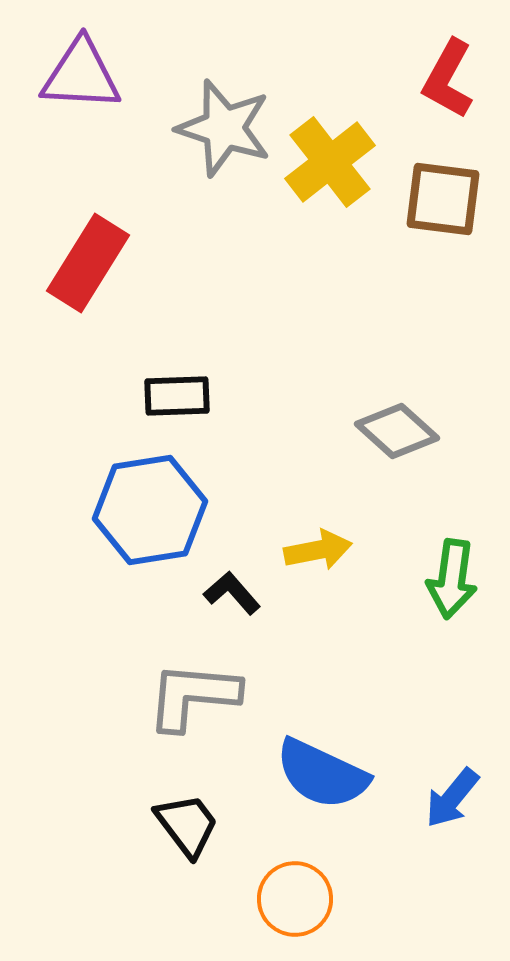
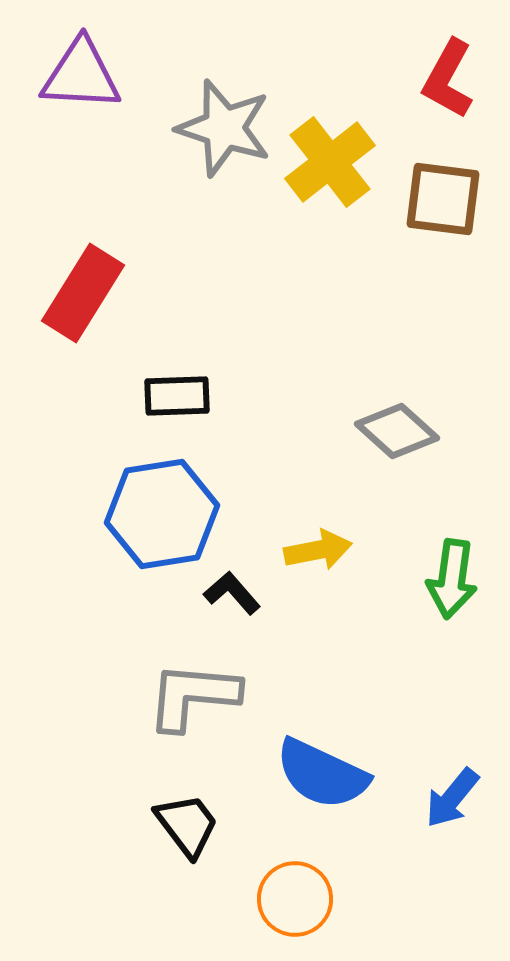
red rectangle: moved 5 px left, 30 px down
blue hexagon: moved 12 px right, 4 px down
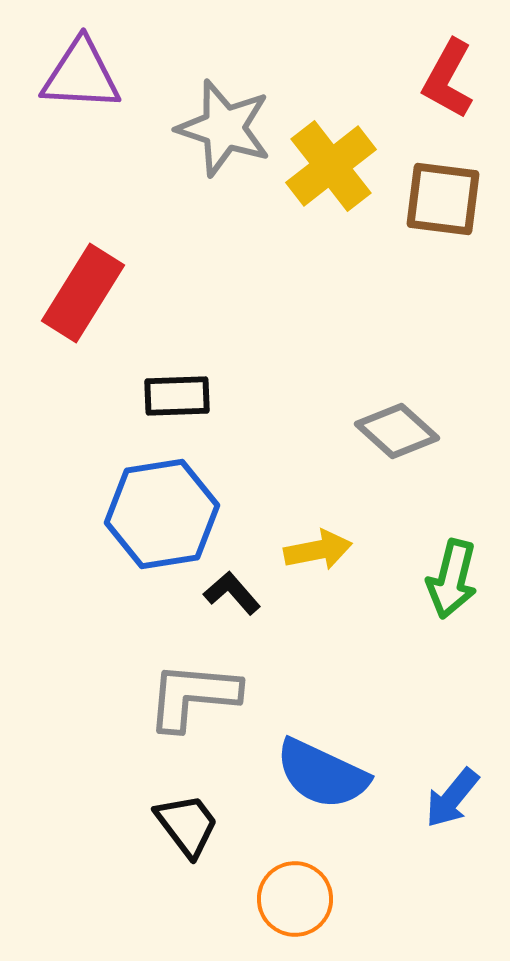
yellow cross: moved 1 px right, 4 px down
green arrow: rotated 6 degrees clockwise
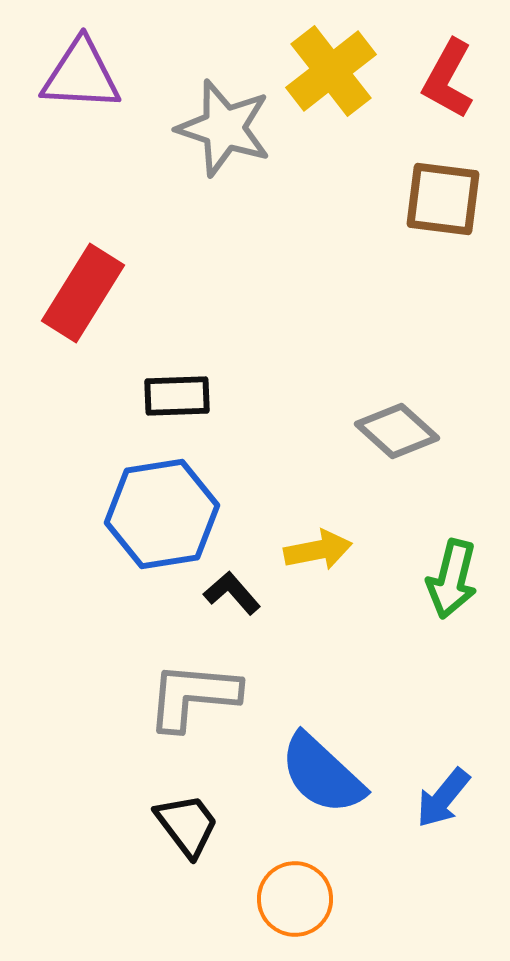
yellow cross: moved 95 px up
blue semicircle: rotated 18 degrees clockwise
blue arrow: moved 9 px left
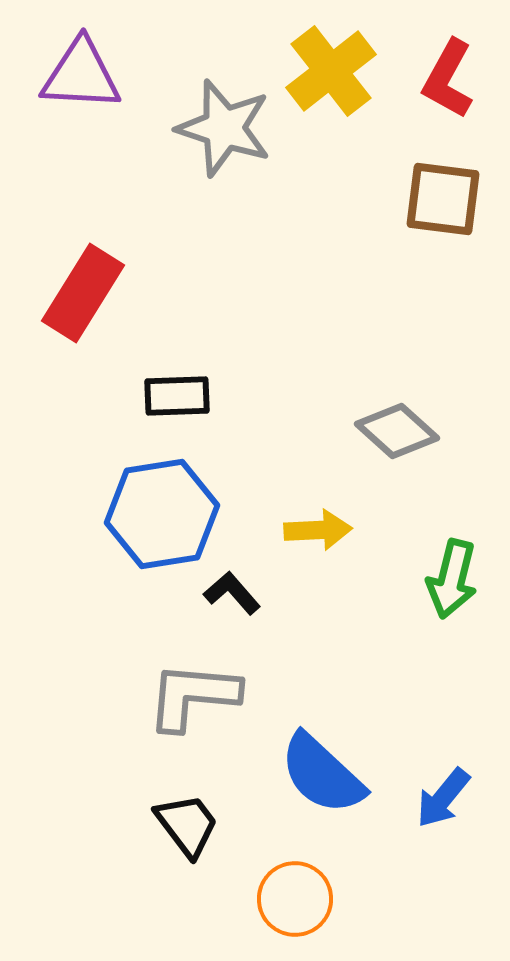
yellow arrow: moved 20 px up; rotated 8 degrees clockwise
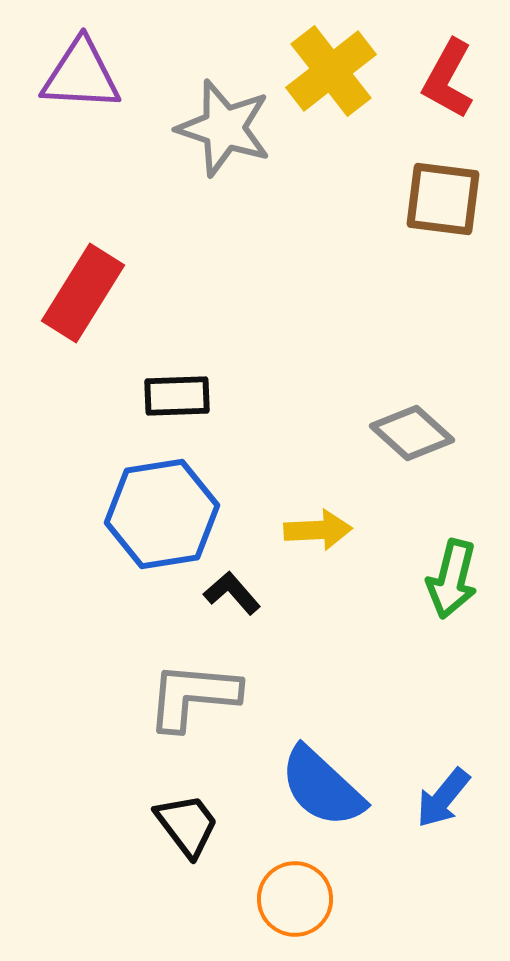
gray diamond: moved 15 px right, 2 px down
blue semicircle: moved 13 px down
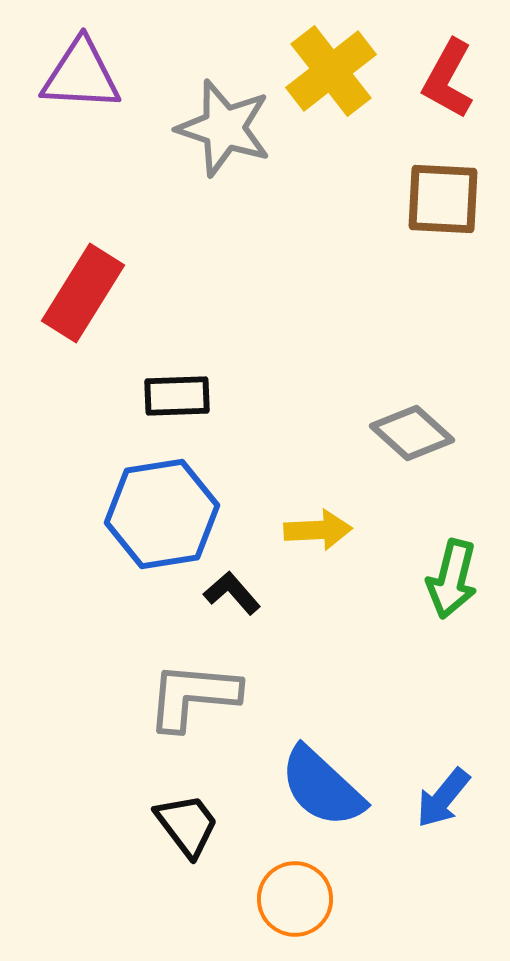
brown square: rotated 4 degrees counterclockwise
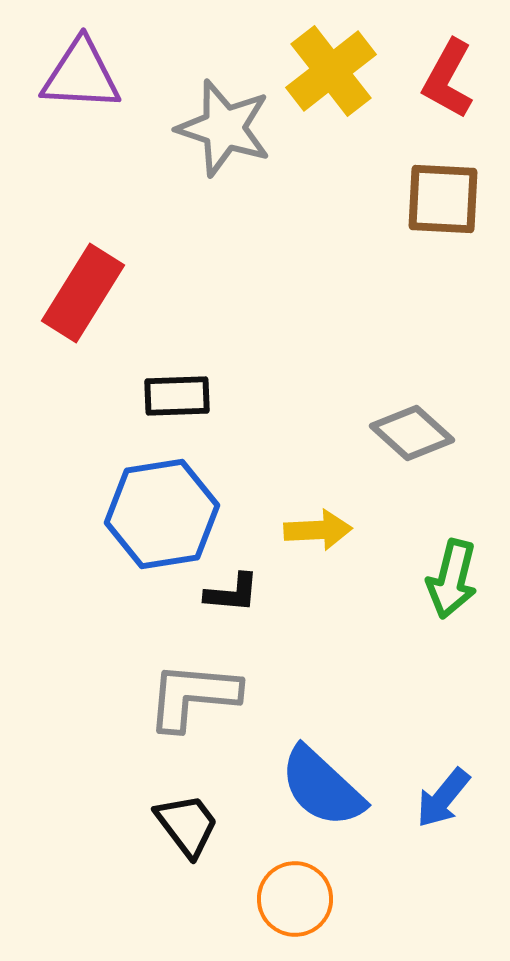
black L-shape: rotated 136 degrees clockwise
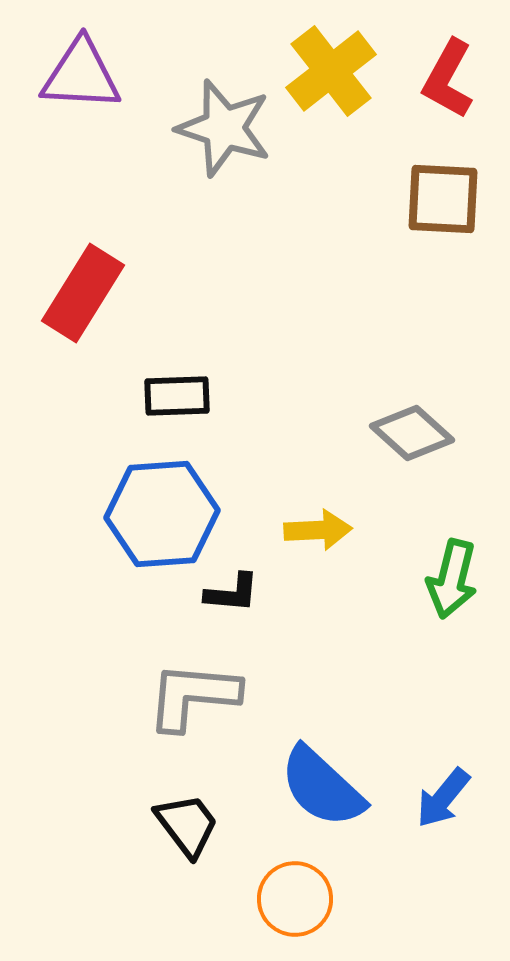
blue hexagon: rotated 5 degrees clockwise
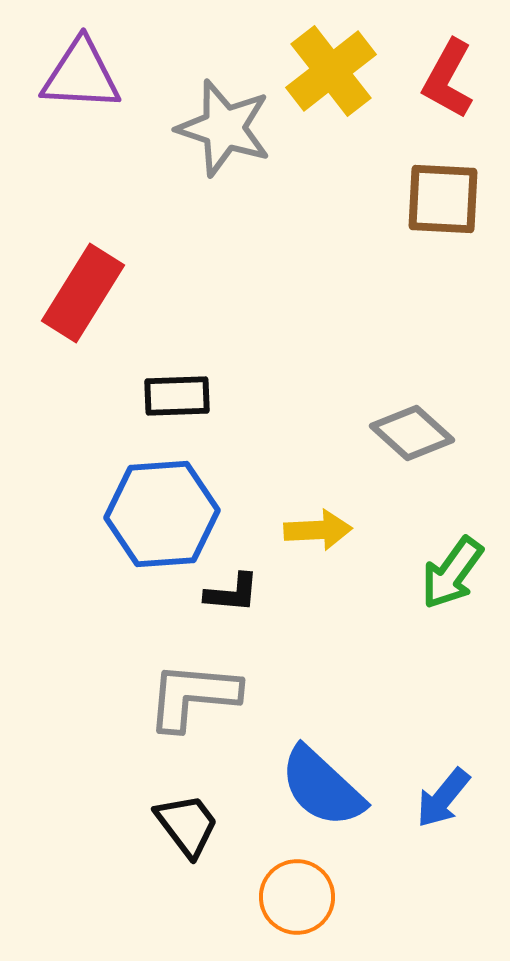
green arrow: moved 6 px up; rotated 22 degrees clockwise
orange circle: moved 2 px right, 2 px up
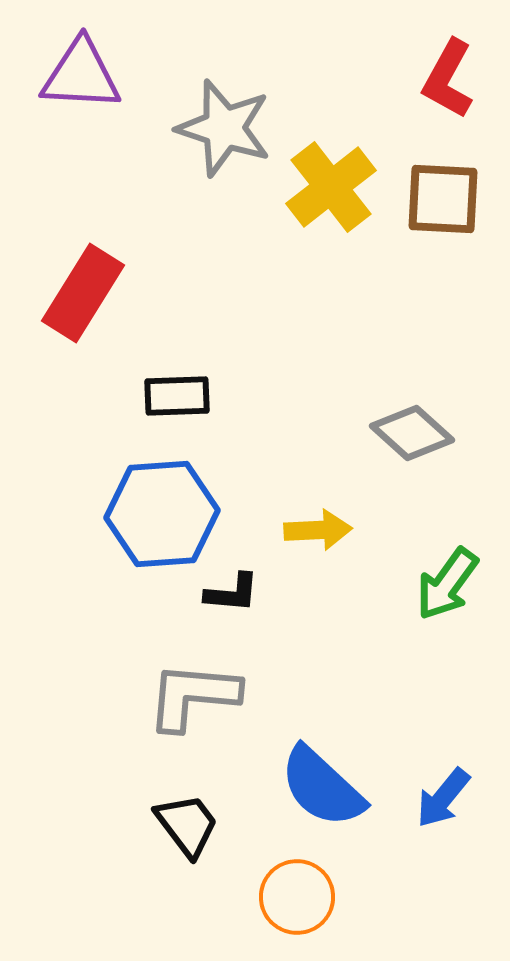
yellow cross: moved 116 px down
green arrow: moved 5 px left, 11 px down
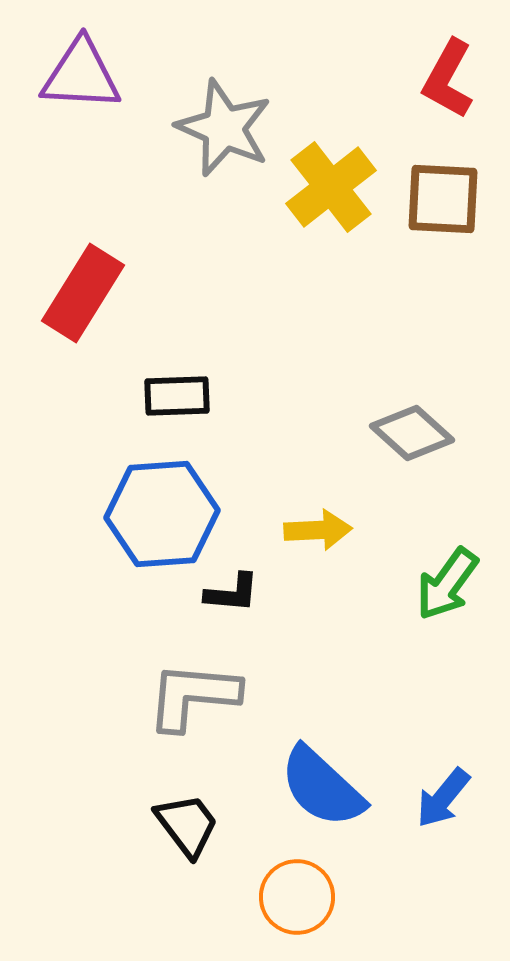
gray star: rotated 6 degrees clockwise
